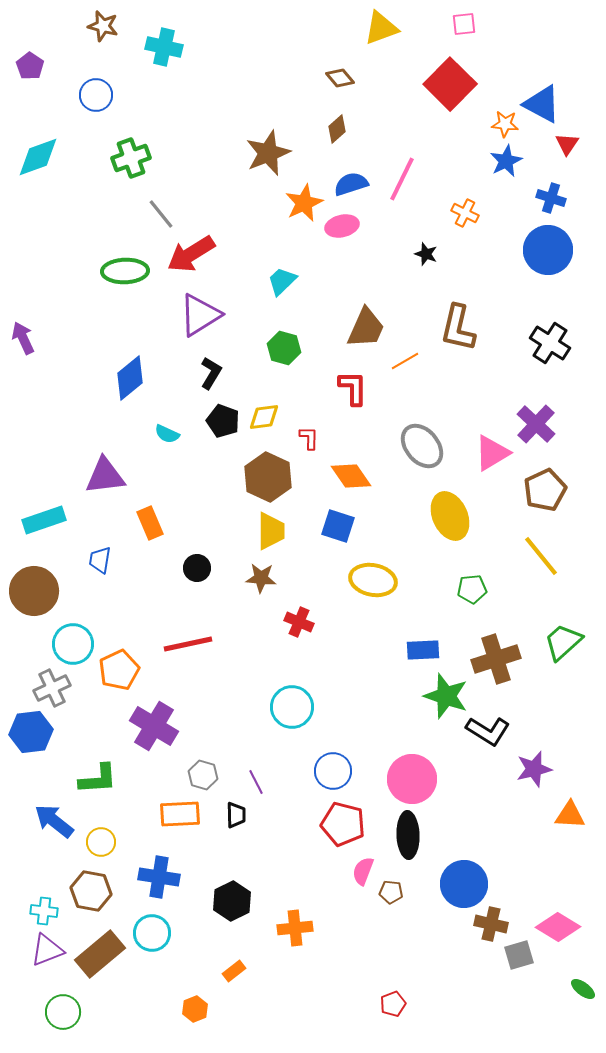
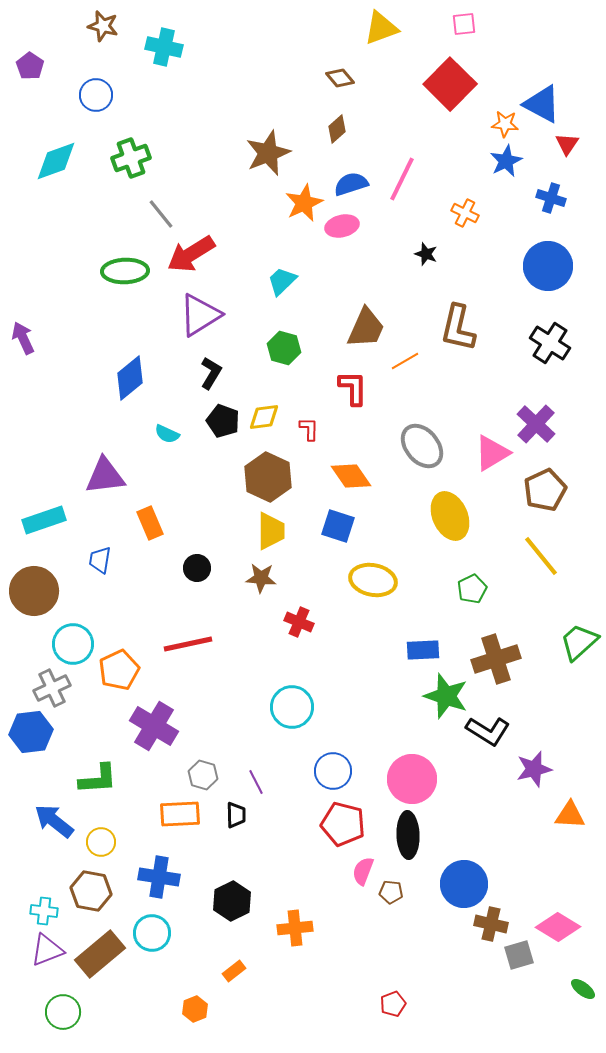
cyan diamond at (38, 157): moved 18 px right, 4 px down
blue circle at (548, 250): moved 16 px down
red L-shape at (309, 438): moved 9 px up
green pentagon at (472, 589): rotated 20 degrees counterclockwise
green trapezoid at (563, 642): moved 16 px right
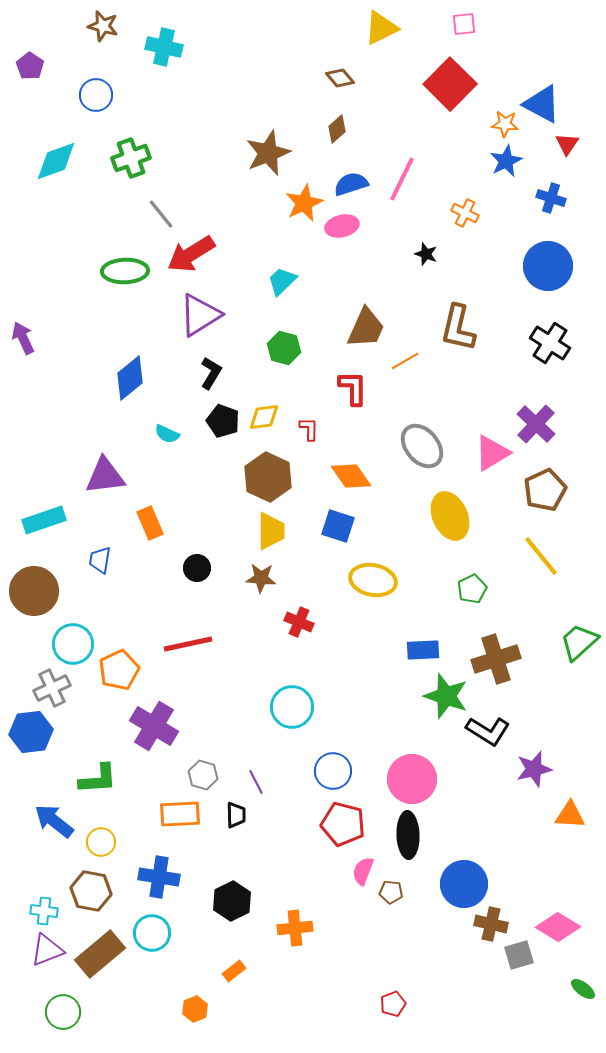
yellow triangle at (381, 28): rotated 6 degrees counterclockwise
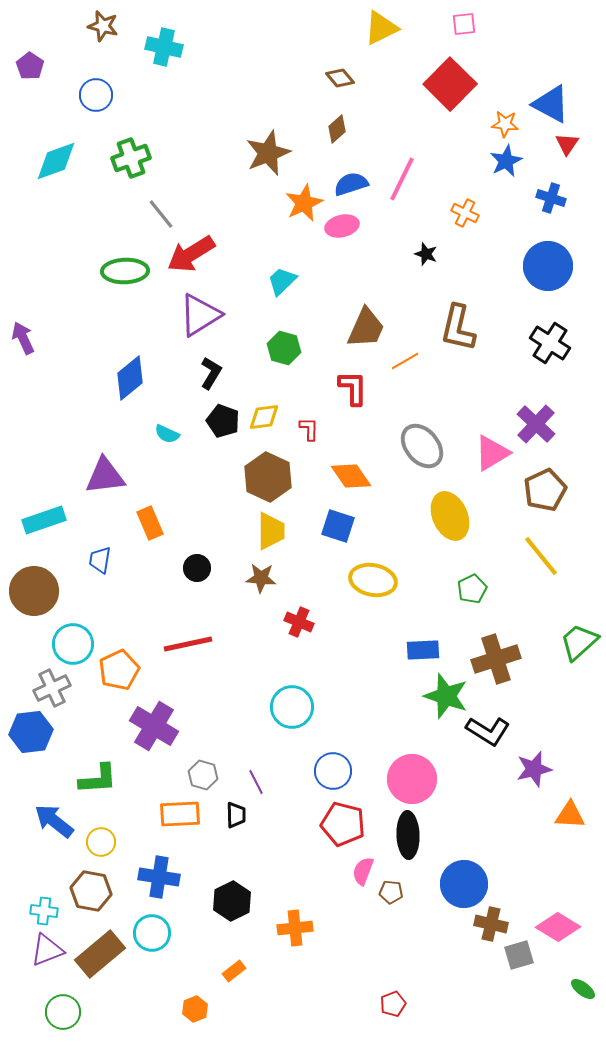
blue triangle at (542, 104): moved 9 px right
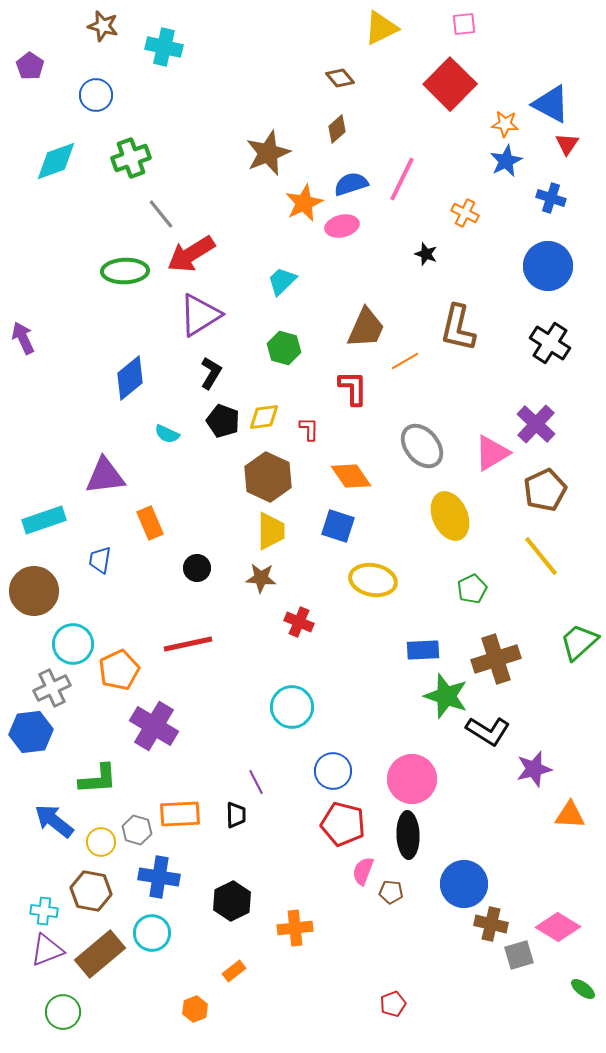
gray hexagon at (203, 775): moved 66 px left, 55 px down
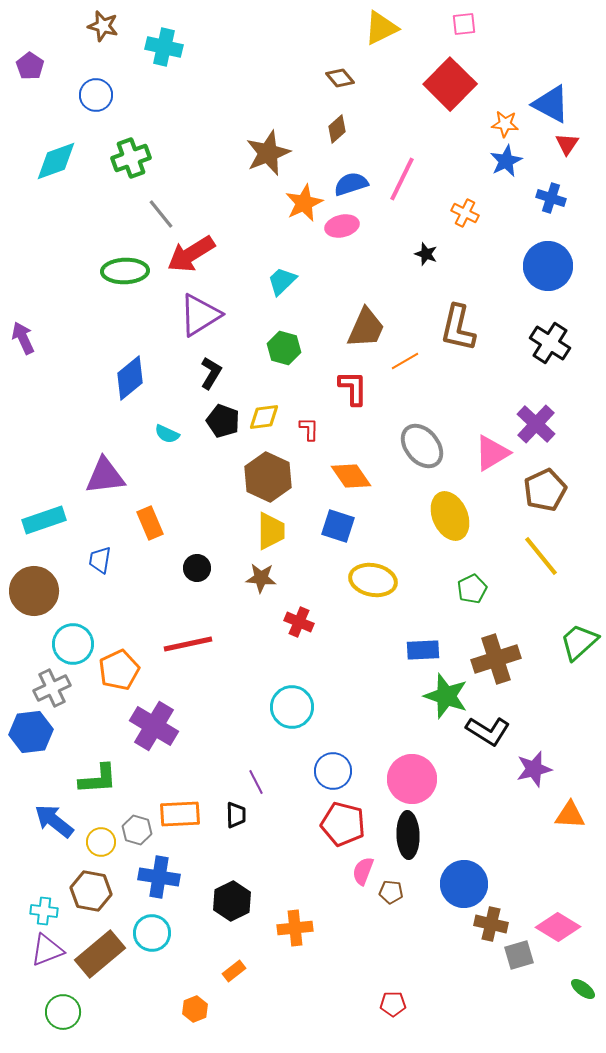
red pentagon at (393, 1004): rotated 20 degrees clockwise
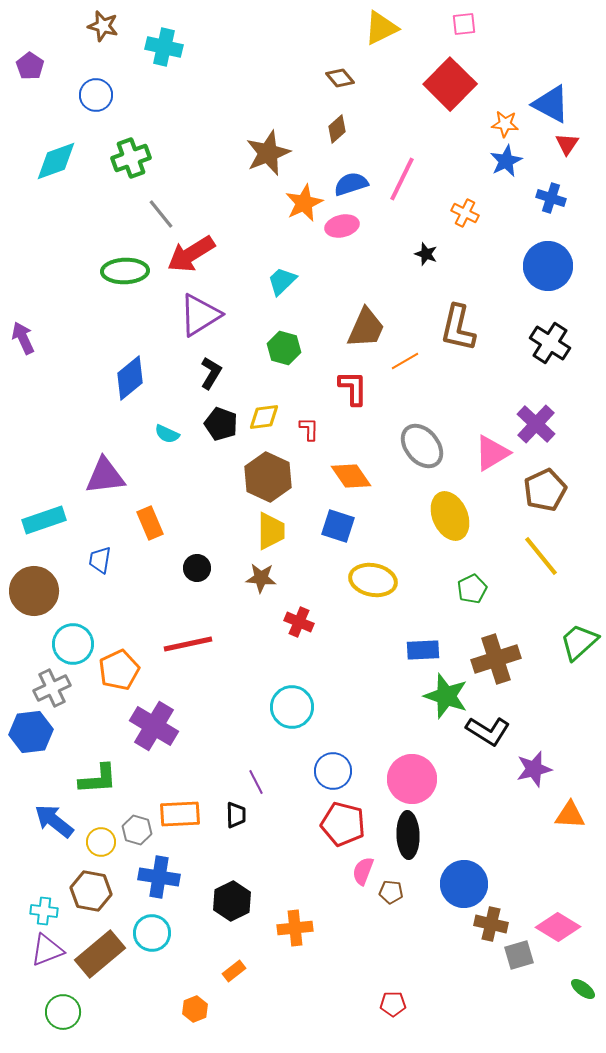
black pentagon at (223, 421): moved 2 px left, 3 px down
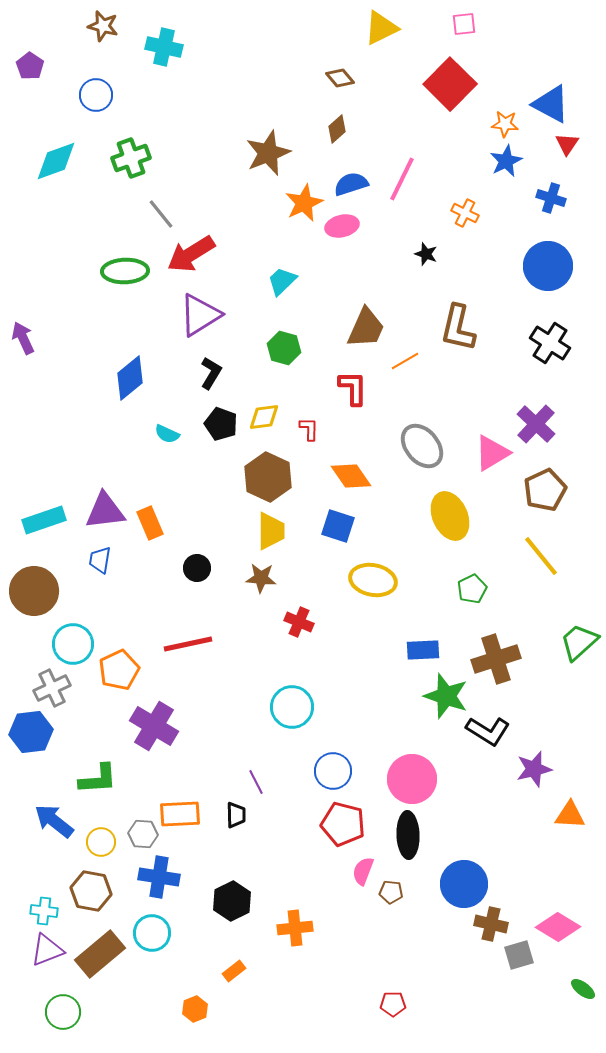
purple triangle at (105, 476): moved 35 px down
gray hexagon at (137, 830): moved 6 px right, 4 px down; rotated 12 degrees counterclockwise
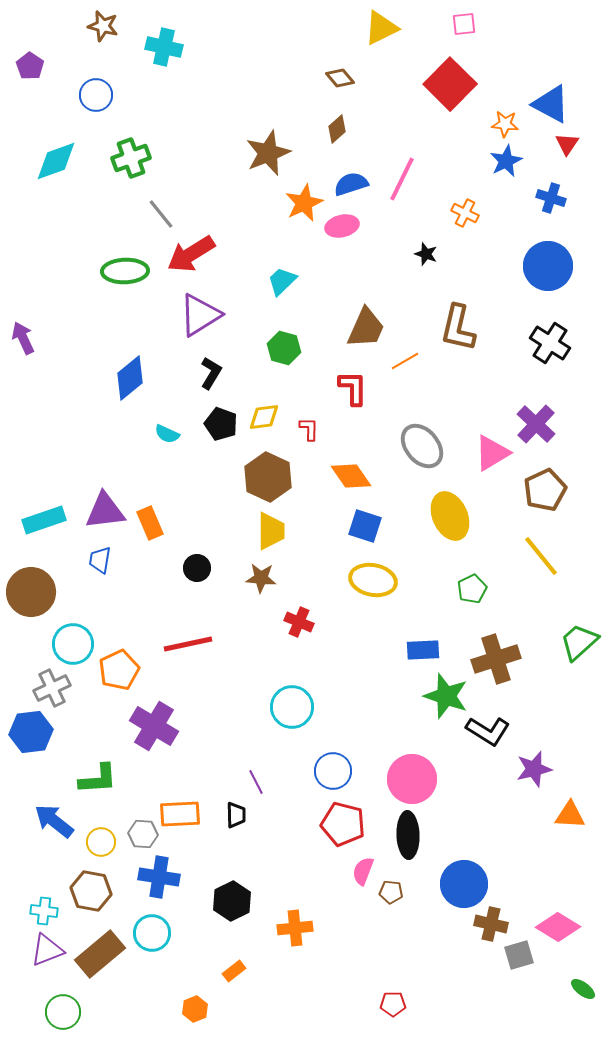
blue square at (338, 526): moved 27 px right
brown circle at (34, 591): moved 3 px left, 1 px down
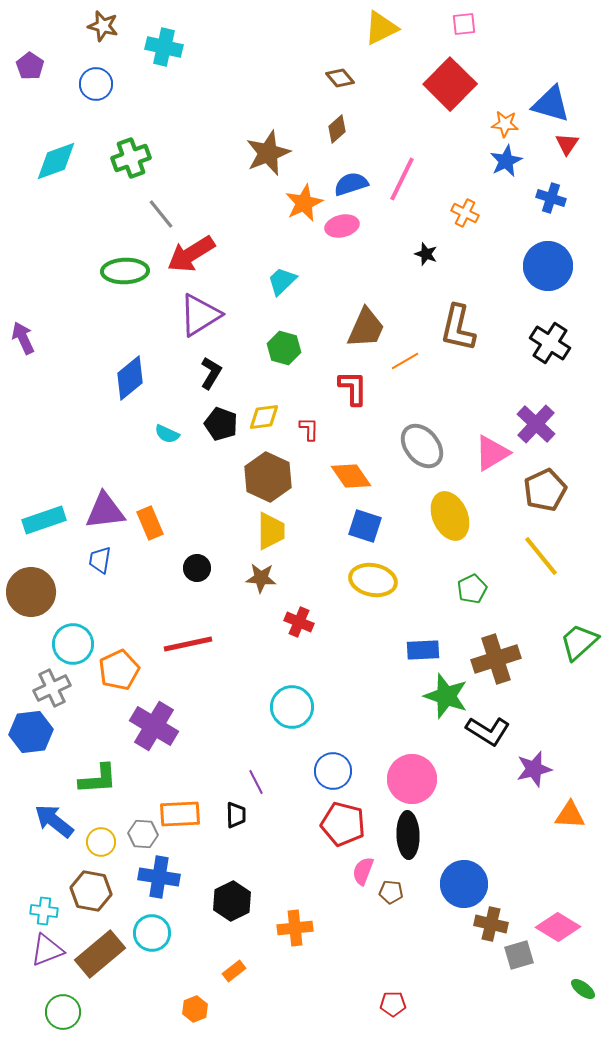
blue circle at (96, 95): moved 11 px up
blue triangle at (551, 104): rotated 12 degrees counterclockwise
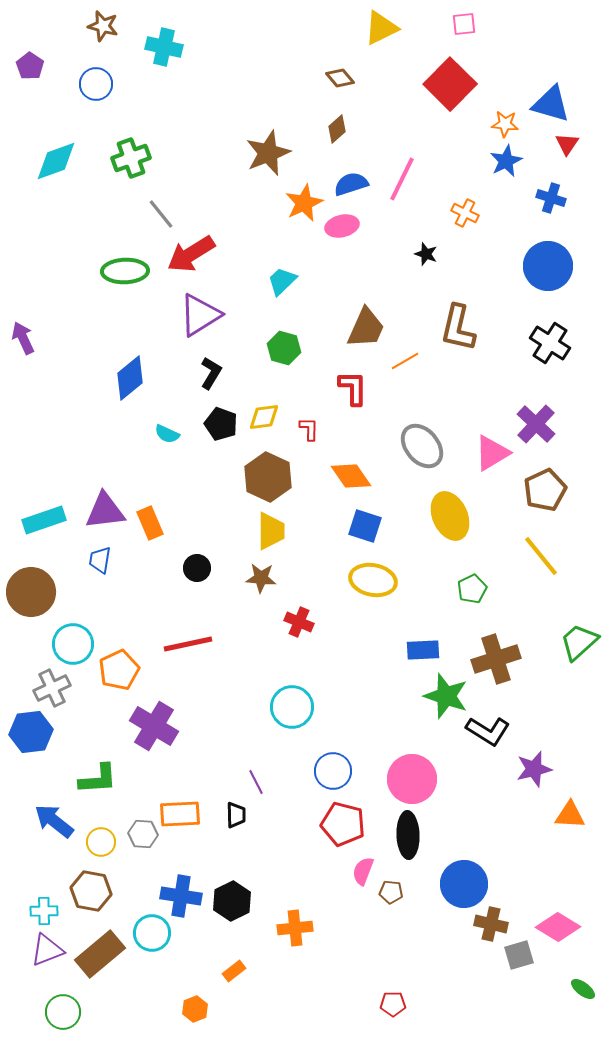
blue cross at (159, 877): moved 22 px right, 19 px down
cyan cross at (44, 911): rotated 8 degrees counterclockwise
